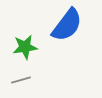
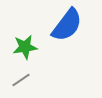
gray line: rotated 18 degrees counterclockwise
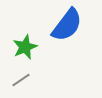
green star: rotated 15 degrees counterclockwise
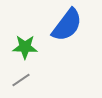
green star: rotated 25 degrees clockwise
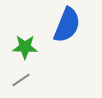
blue semicircle: rotated 15 degrees counterclockwise
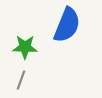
gray line: rotated 36 degrees counterclockwise
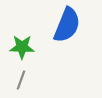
green star: moved 3 px left
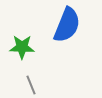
gray line: moved 10 px right, 5 px down; rotated 42 degrees counterclockwise
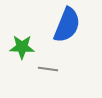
gray line: moved 17 px right, 16 px up; rotated 60 degrees counterclockwise
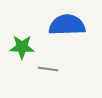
blue semicircle: rotated 114 degrees counterclockwise
